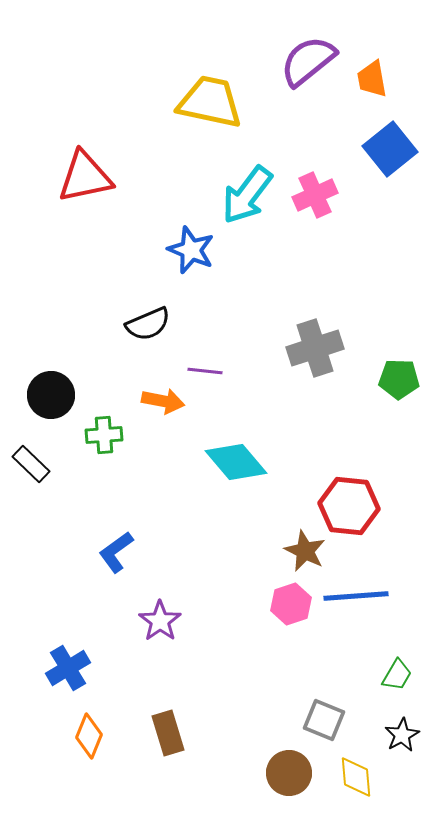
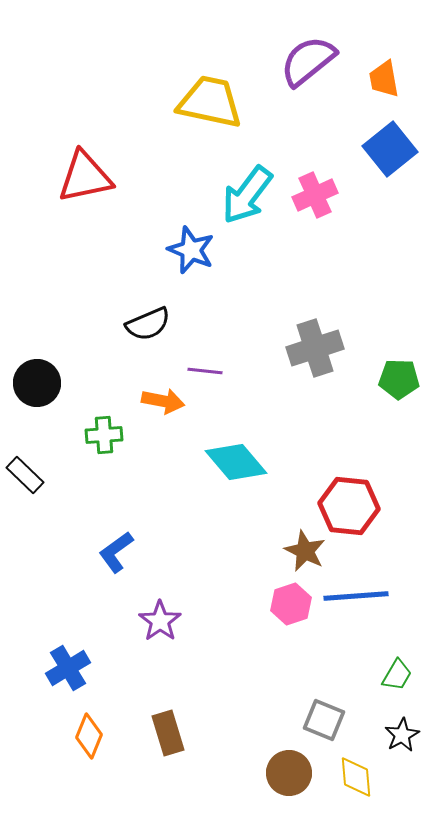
orange trapezoid: moved 12 px right
black circle: moved 14 px left, 12 px up
black rectangle: moved 6 px left, 11 px down
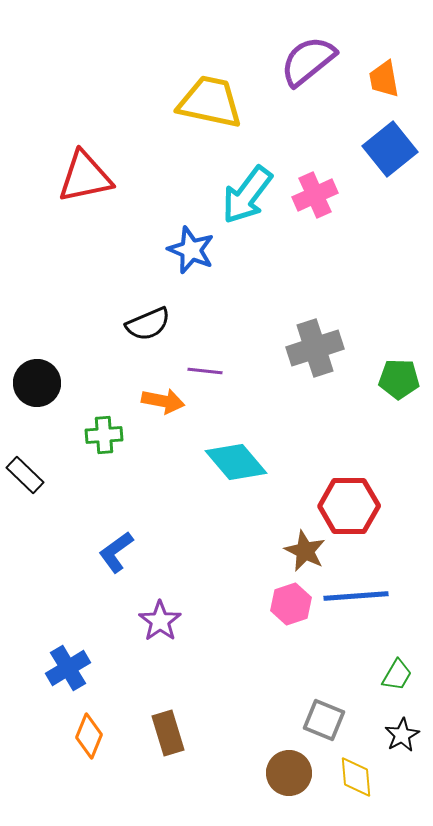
red hexagon: rotated 6 degrees counterclockwise
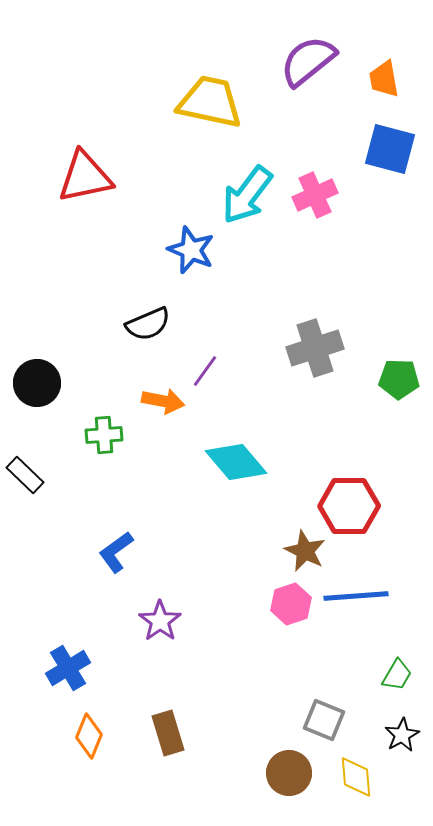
blue square: rotated 36 degrees counterclockwise
purple line: rotated 60 degrees counterclockwise
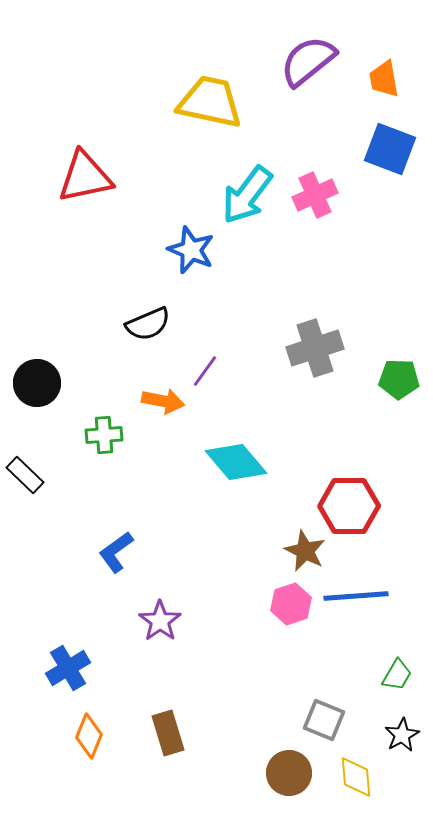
blue square: rotated 6 degrees clockwise
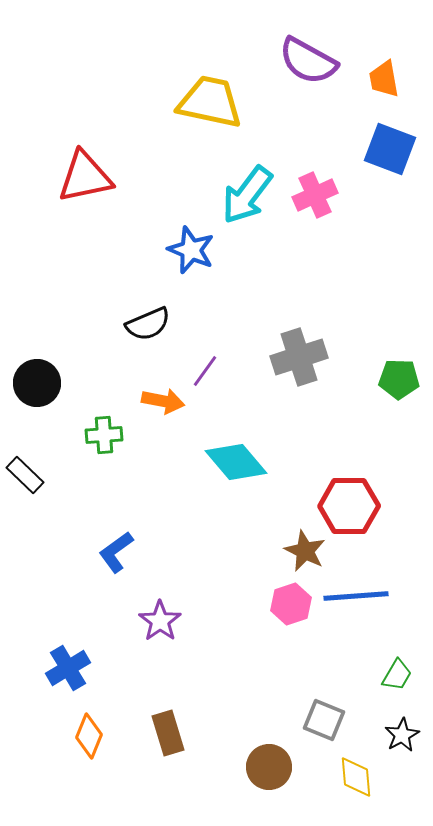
purple semicircle: rotated 112 degrees counterclockwise
gray cross: moved 16 px left, 9 px down
brown circle: moved 20 px left, 6 px up
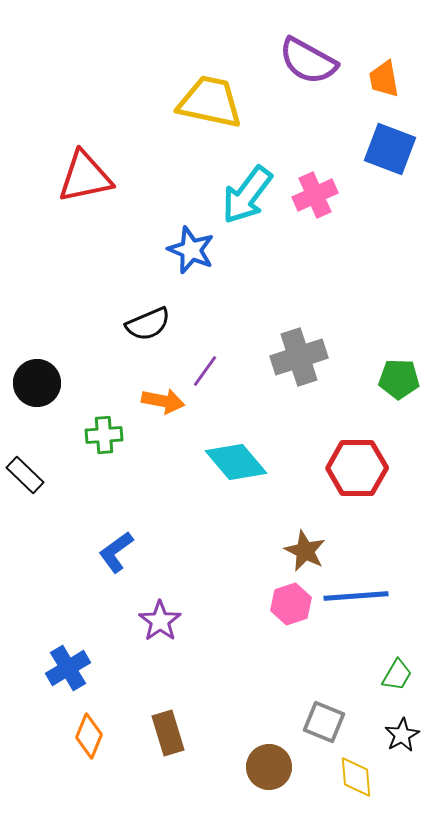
red hexagon: moved 8 px right, 38 px up
gray square: moved 2 px down
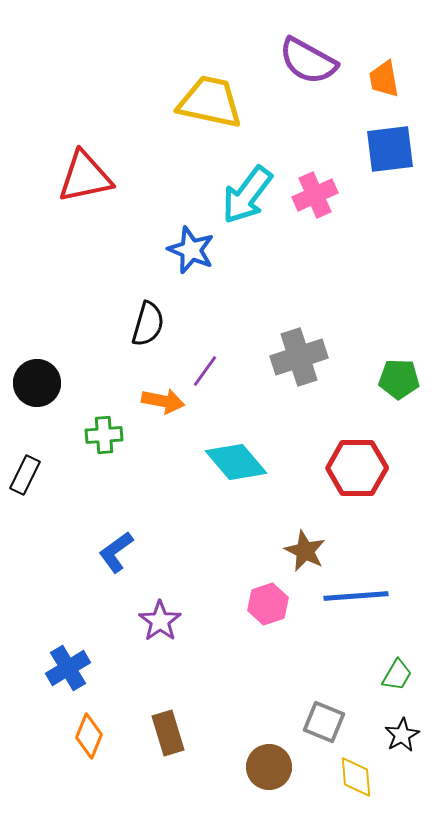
blue square: rotated 28 degrees counterclockwise
black semicircle: rotated 51 degrees counterclockwise
black rectangle: rotated 72 degrees clockwise
pink hexagon: moved 23 px left
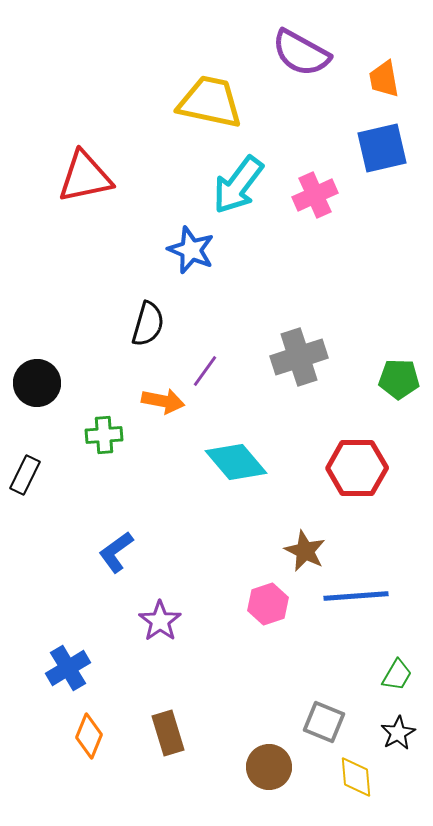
purple semicircle: moved 7 px left, 8 px up
blue square: moved 8 px left, 1 px up; rotated 6 degrees counterclockwise
cyan arrow: moved 9 px left, 10 px up
black star: moved 4 px left, 2 px up
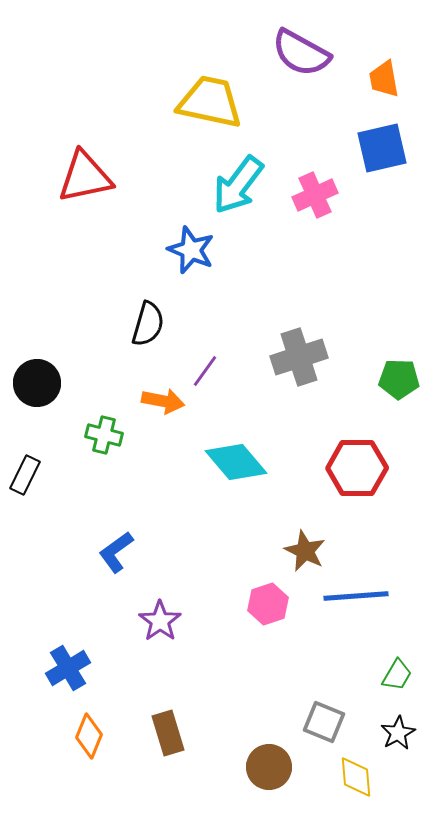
green cross: rotated 18 degrees clockwise
